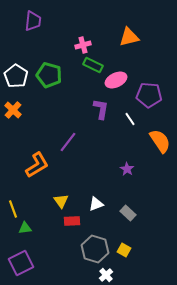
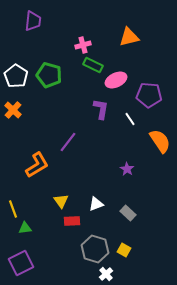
white cross: moved 1 px up
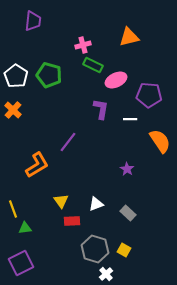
white line: rotated 56 degrees counterclockwise
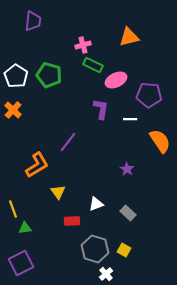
yellow triangle: moved 3 px left, 9 px up
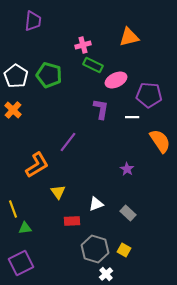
white line: moved 2 px right, 2 px up
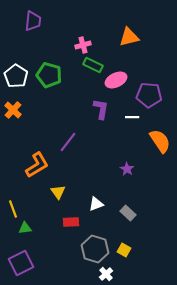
red rectangle: moved 1 px left, 1 px down
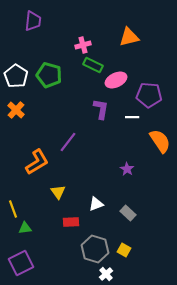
orange cross: moved 3 px right
orange L-shape: moved 3 px up
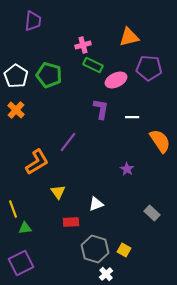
purple pentagon: moved 27 px up
gray rectangle: moved 24 px right
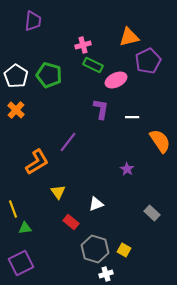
purple pentagon: moved 1 px left, 7 px up; rotated 30 degrees counterclockwise
red rectangle: rotated 42 degrees clockwise
white cross: rotated 24 degrees clockwise
